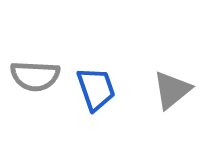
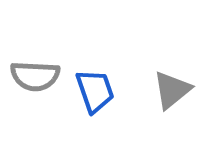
blue trapezoid: moved 1 px left, 2 px down
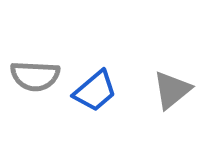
blue trapezoid: rotated 69 degrees clockwise
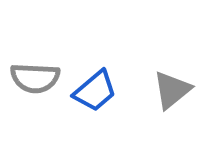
gray semicircle: moved 2 px down
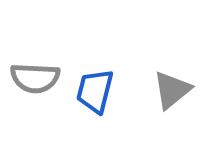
blue trapezoid: rotated 144 degrees clockwise
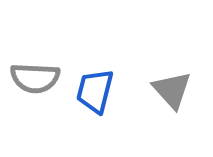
gray triangle: rotated 33 degrees counterclockwise
